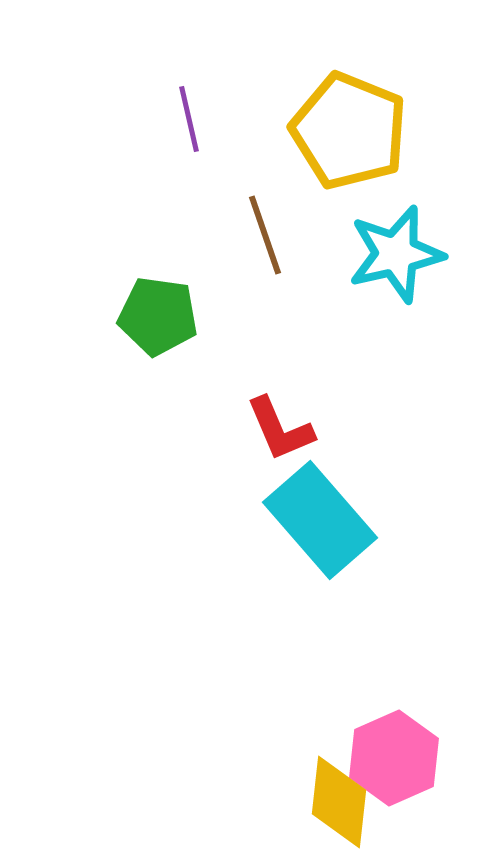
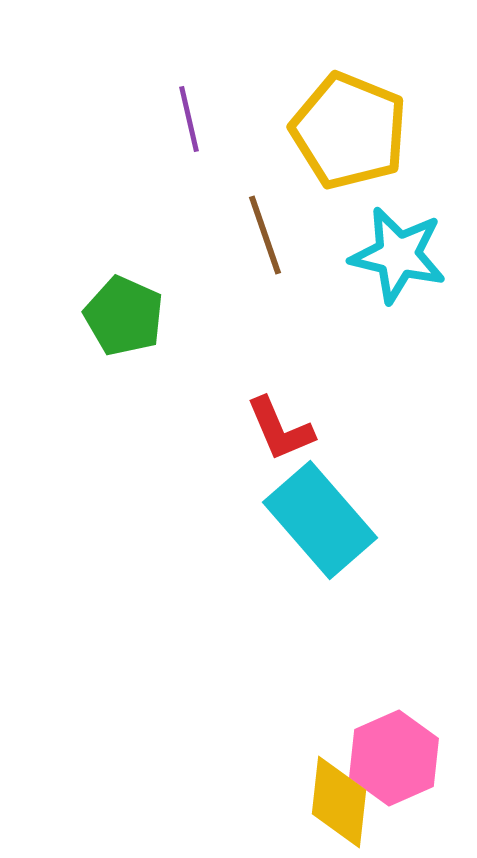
cyan star: moved 2 px right, 1 px down; rotated 26 degrees clockwise
green pentagon: moved 34 px left; rotated 16 degrees clockwise
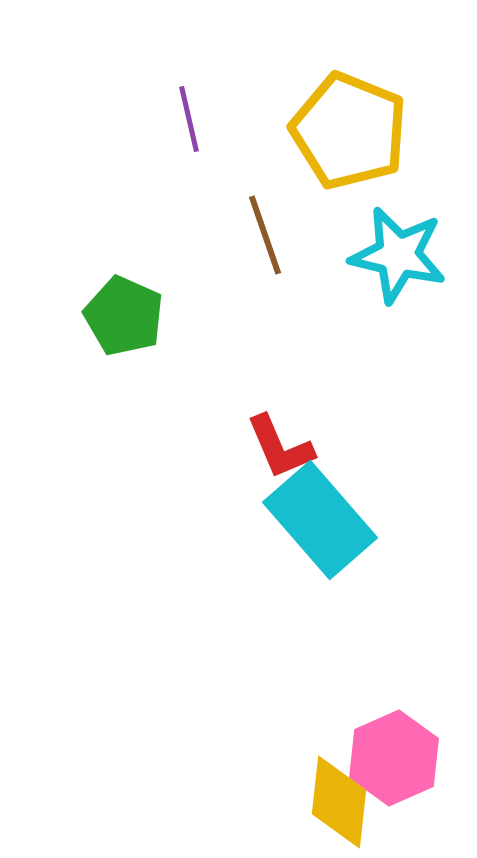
red L-shape: moved 18 px down
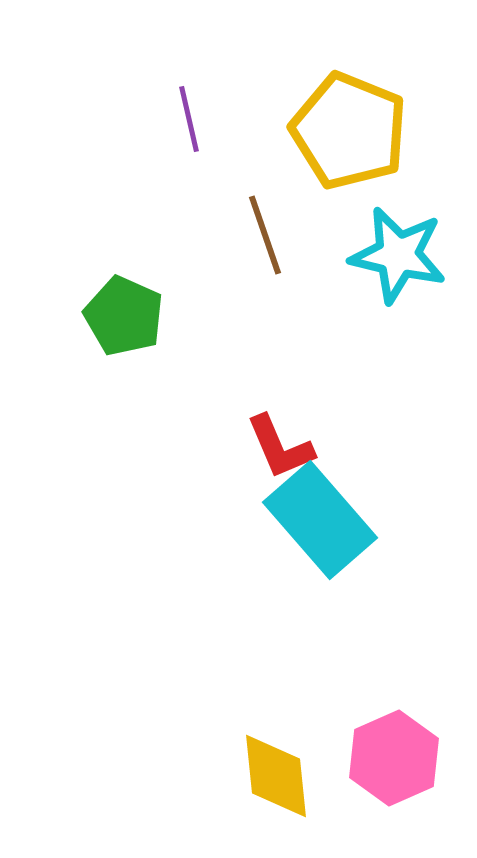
yellow diamond: moved 63 px left, 26 px up; rotated 12 degrees counterclockwise
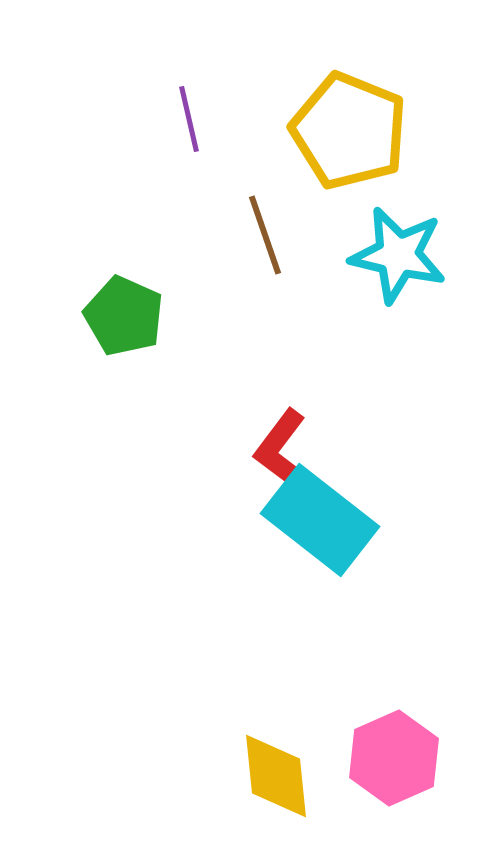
red L-shape: rotated 60 degrees clockwise
cyan rectangle: rotated 11 degrees counterclockwise
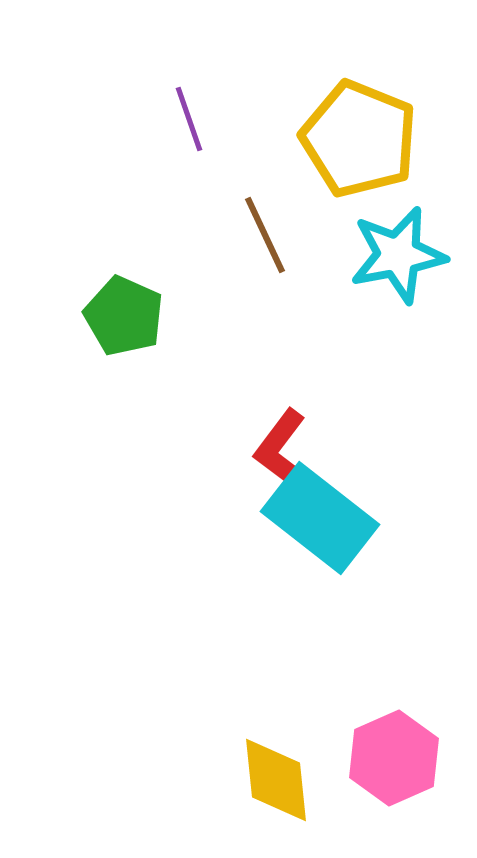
purple line: rotated 6 degrees counterclockwise
yellow pentagon: moved 10 px right, 8 px down
brown line: rotated 6 degrees counterclockwise
cyan star: rotated 24 degrees counterclockwise
cyan rectangle: moved 2 px up
yellow diamond: moved 4 px down
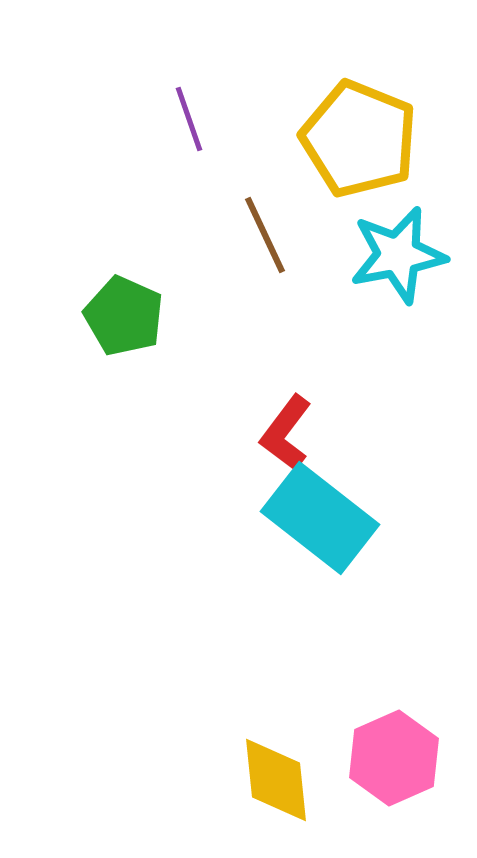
red L-shape: moved 6 px right, 14 px up
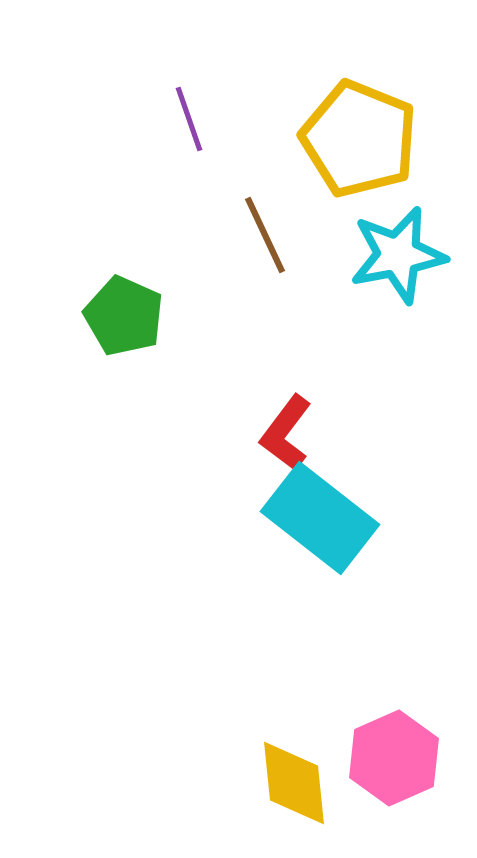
yellow diamond: moved 18 px right, 3 px down
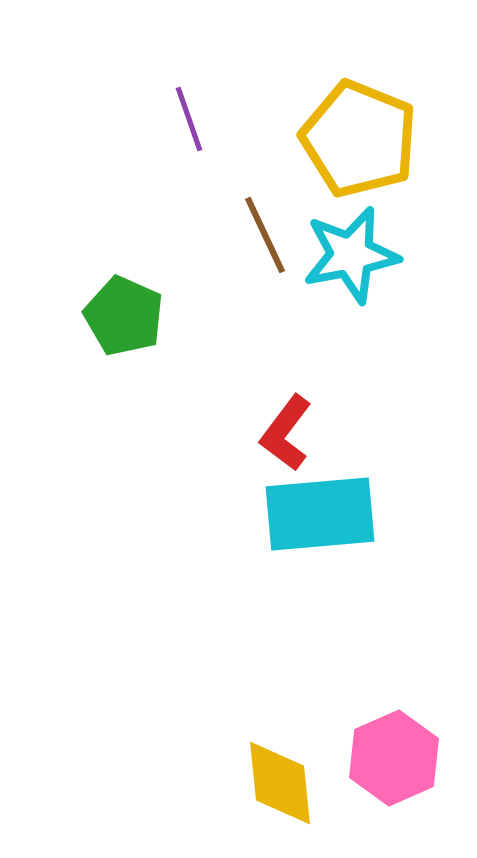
cyan star: moved 47 px left
cyan rectangle: moved 4 px up; rotated 43 degrees counterclockwise
yellow diamond: moved 14 px left
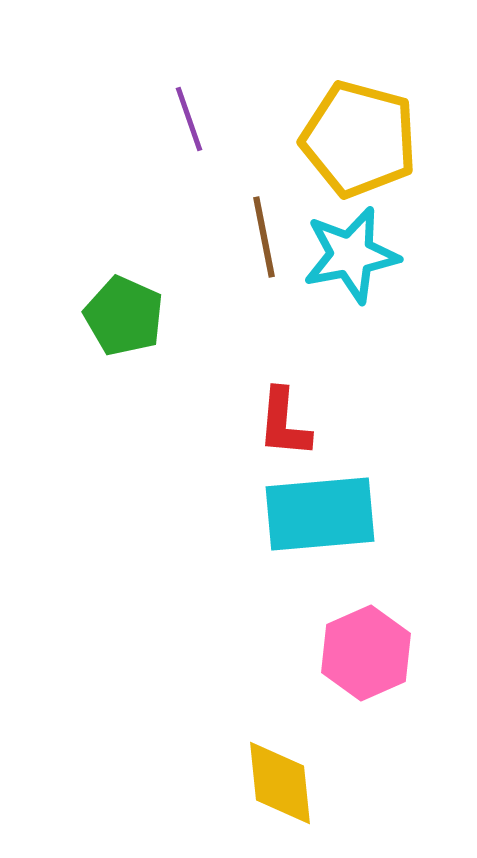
yellow pentagon: rotated 7 degrees counterclockwise
brown line: moved 1 px left, 2 px down; rotated 14 degrees clockwise
red L-shape: moved 2 px left, 10 px up; rotated 32 degrees counterclockwise
pink hexagon: moved 28 px left, 105 px up
